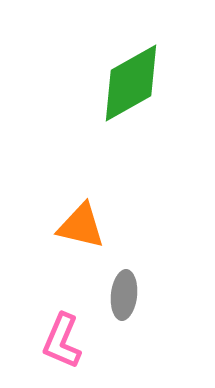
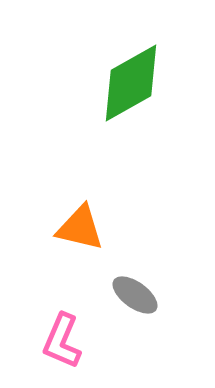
orange triangle: moved 1 px left, 2 px down
gray ellipse: moved 11 px right; rotated 60 degrees counterclockwise
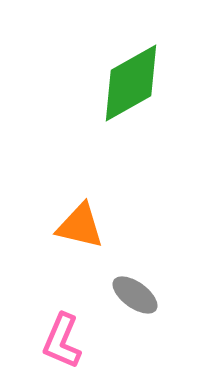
orange triangle: moved 2 px up
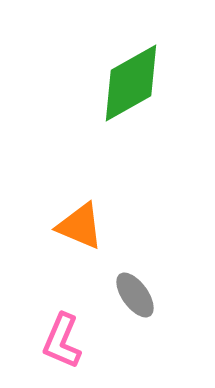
orange triangle: rotated 10 degrees clockwise
gray ellipse: rotated 18 degrees clockwise
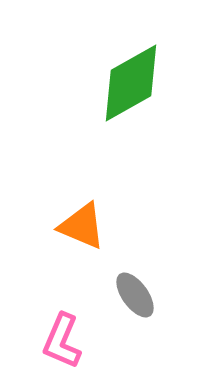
orange triangle: moved 2 px right
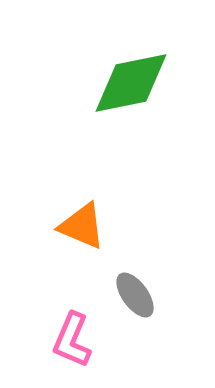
green diamond: rotated 18 degrees clockwise
pink L-shape: moved 10 px right, 1 px up
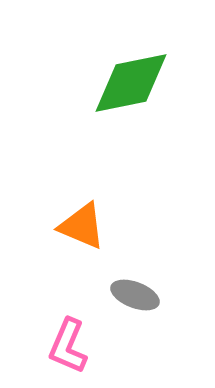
gray ellipse: rotated 33 degrees counterclockwise
pink L-shape: moved 4 px left, 6 px down
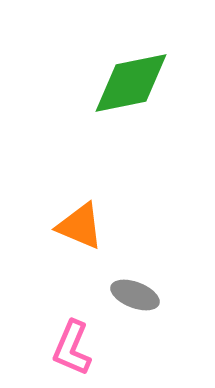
orange triangle: moved 2 px left
pink L-shape: moved 4 px right, 2 px down
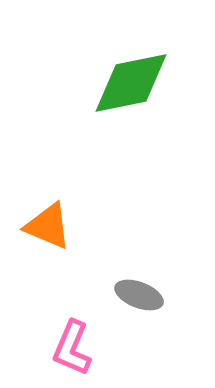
orange triangle: moved 32 px left
gray ellipse: moved 4 px right
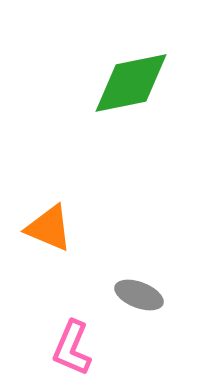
orange triangle: moved 1 px right, 2 px down
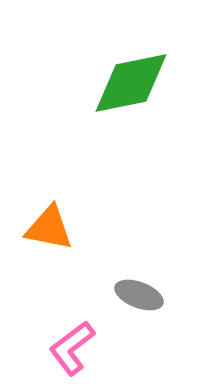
orange triangle: rotated 12 degrees counterclockwise
pink L-shape: rotated 30 degrees clockwise
